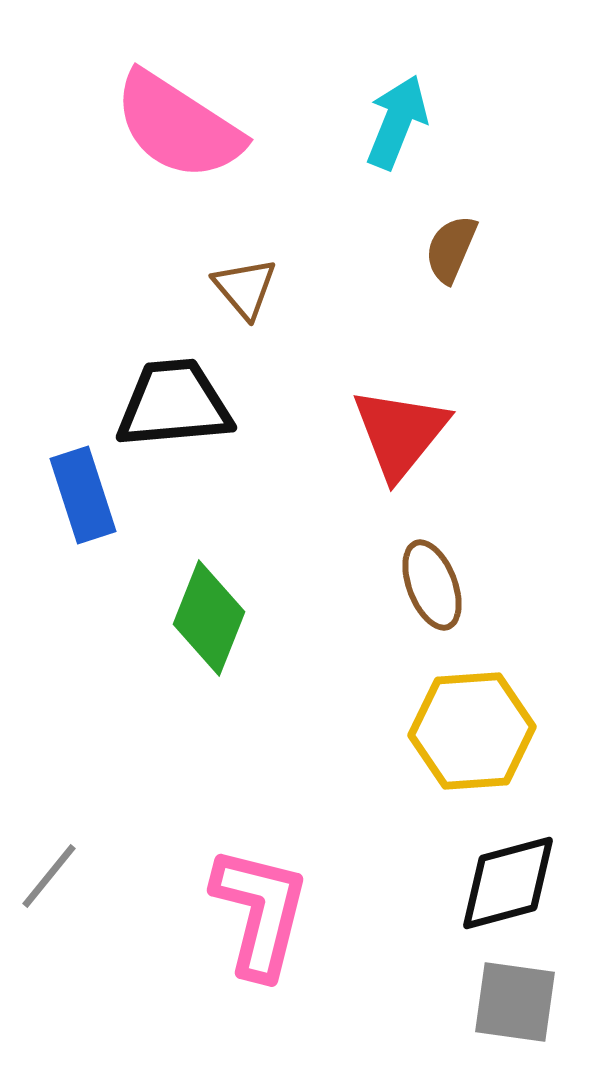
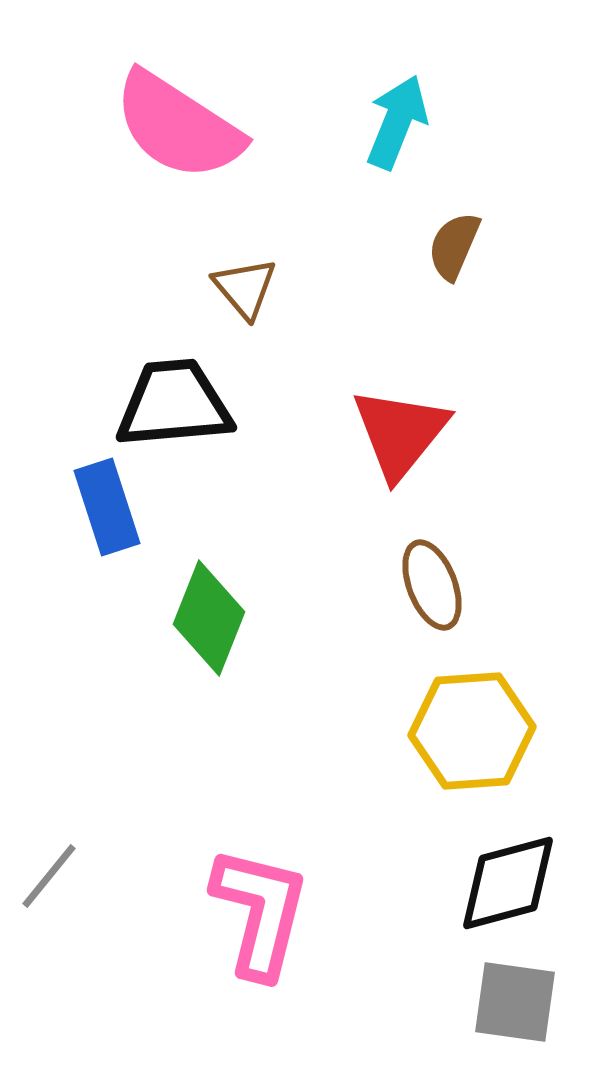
brown semicircle: moved 3 px right, 3 px up
blue rectangle: moved 24 px right, 12 px down
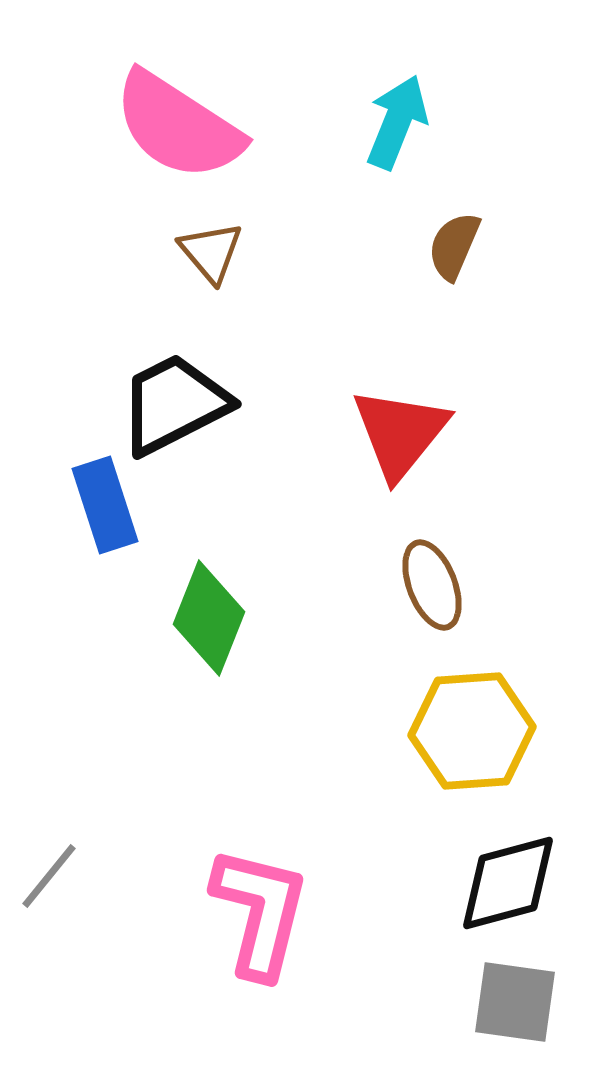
brown triangle: moved 34 px left, 36 px up
black trapezoid: rotated 22 degrees counterclockwise
blue rectangle: moved 2 px left, 2 px up
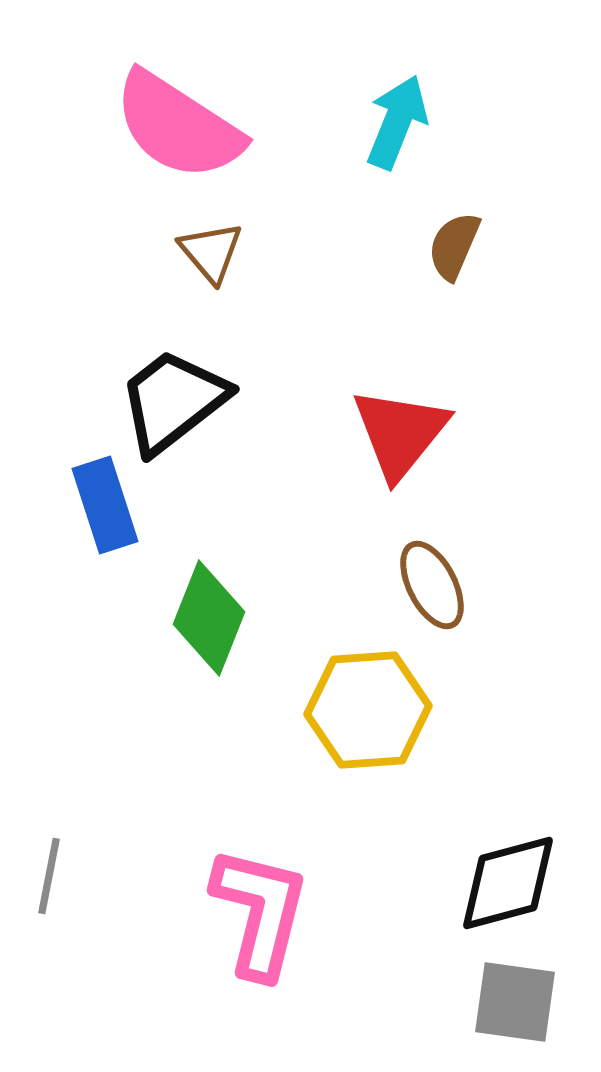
black trapezoid: moved 1 px left, 3 px up; rotated 11 degrees counterclockwise
brown ellipse: rotated 6 degrees counterclockwise
yellow hexagon: moved 104 px left, 21 px up
gray line: rotated 28 degrees counterclockwise
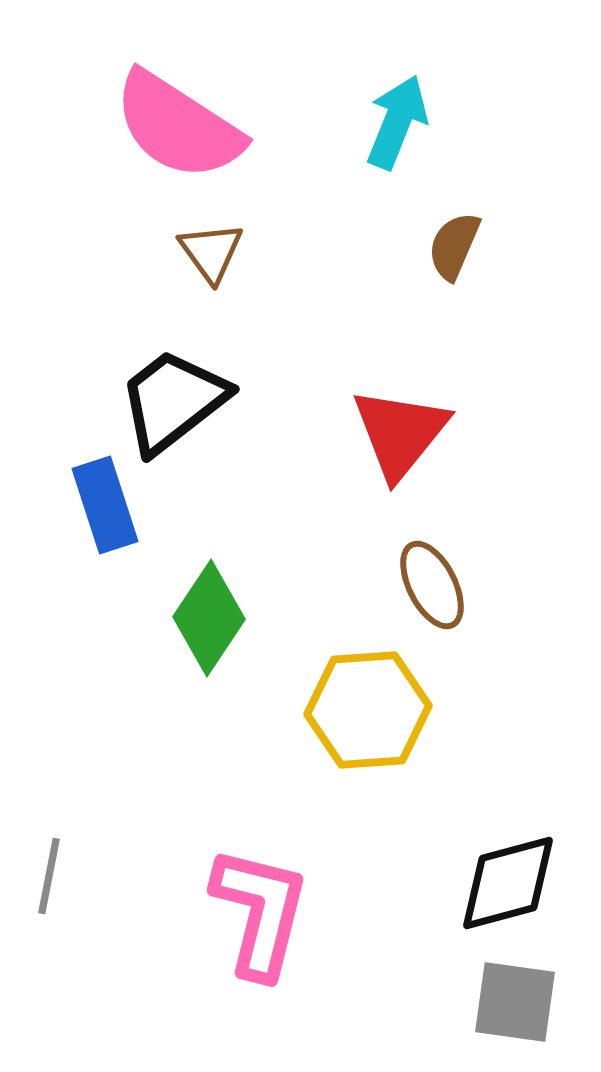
brown triangle: rotated 4 degrees clockwise
green diamond: rotated 12 degrees clockwise
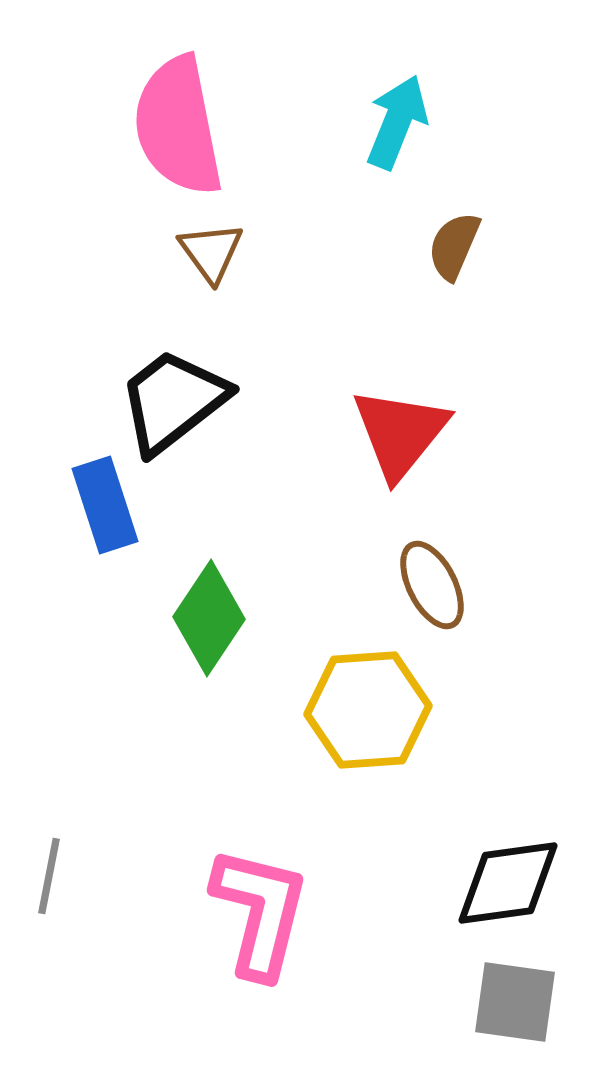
pink semicircle: rotated 46 degrees clockwise
black diamond: rotated 7 degrees clockwise
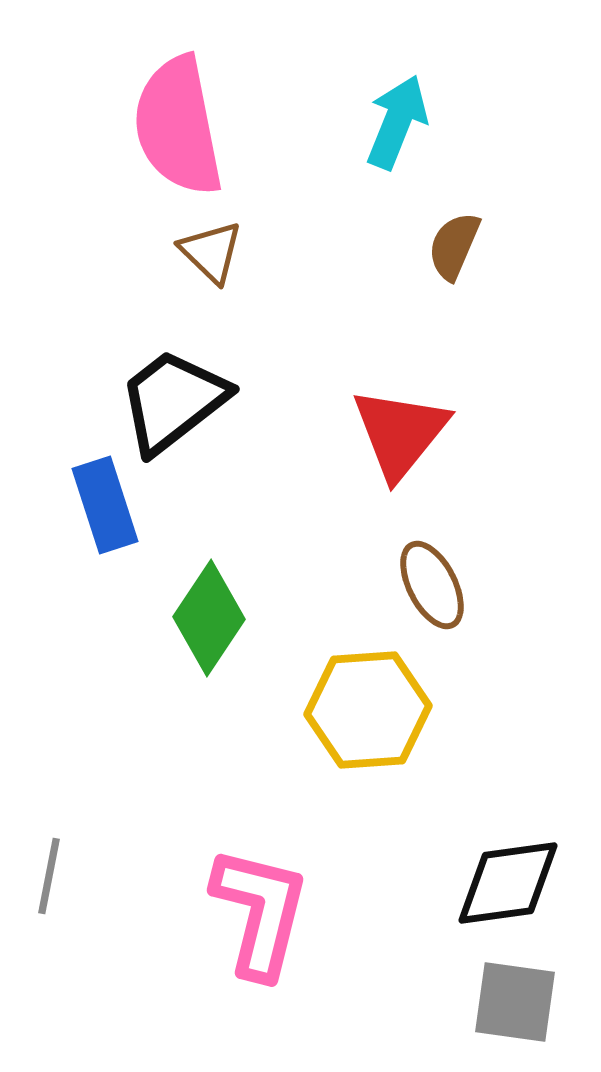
brown triangle: rotated 10 degrees counterclockwise
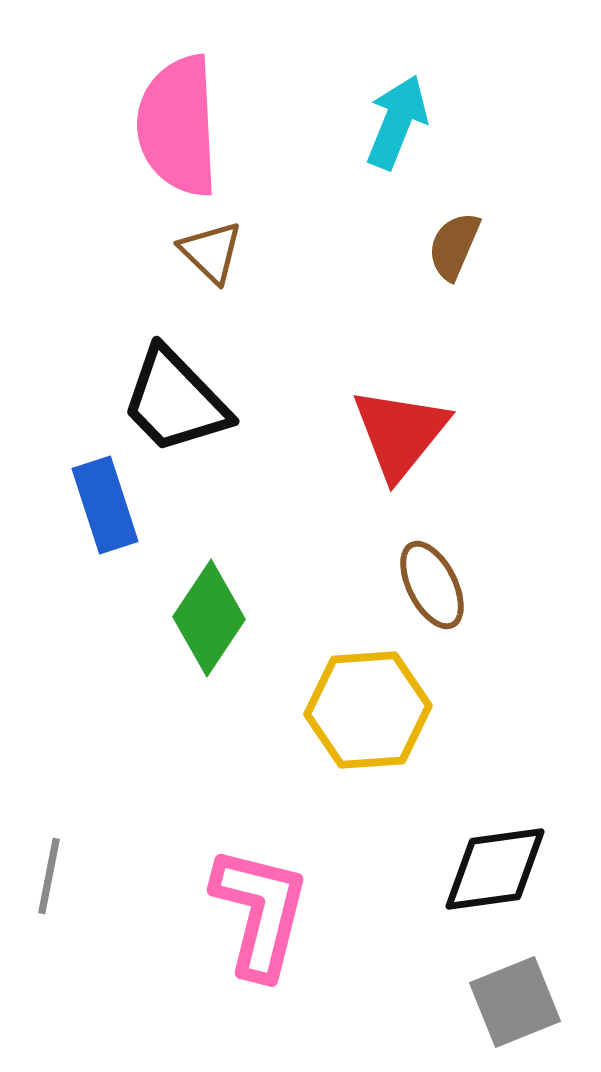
pink semicircle: rotated 8 degrees clockwise
black trapezoid: moved 2 px right; rotated 96 degrees counterclockwise
black diamond: moved 13 px left, 14 px up
gray square: rotated 30 degrees counterclockwise
